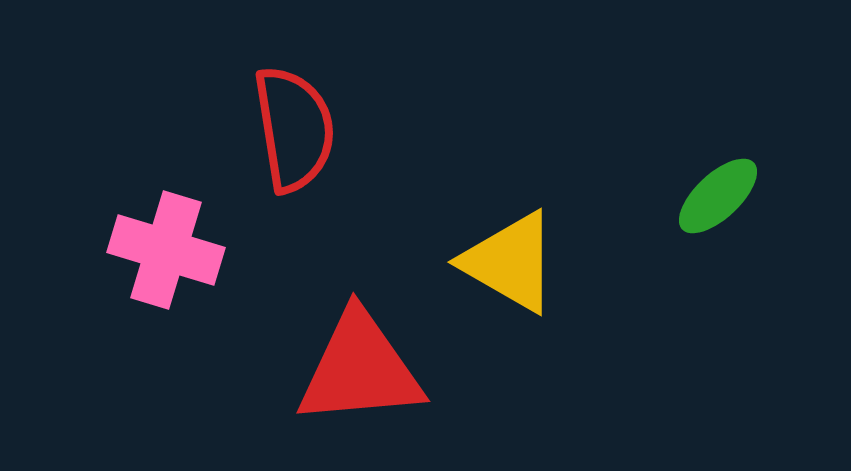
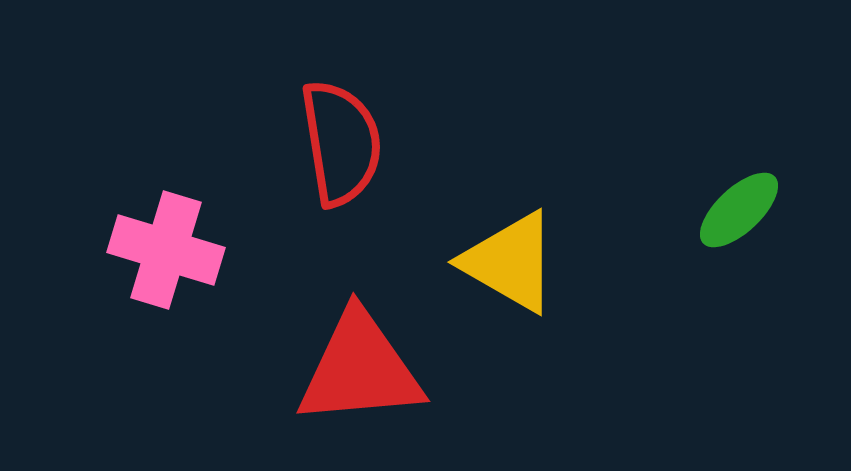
red semicircle: moved 47 px right, 14 px down
green ellipse: moved 21 px right, 14 px down
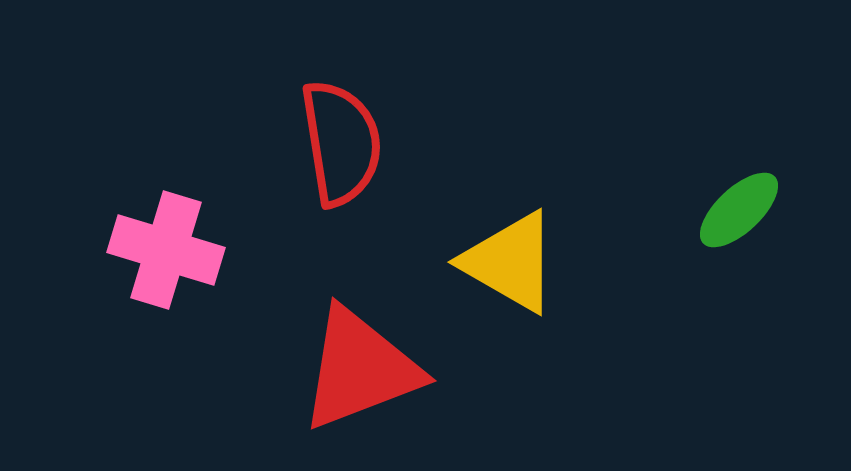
red triangle: rotated 16 degrees counterclockwise
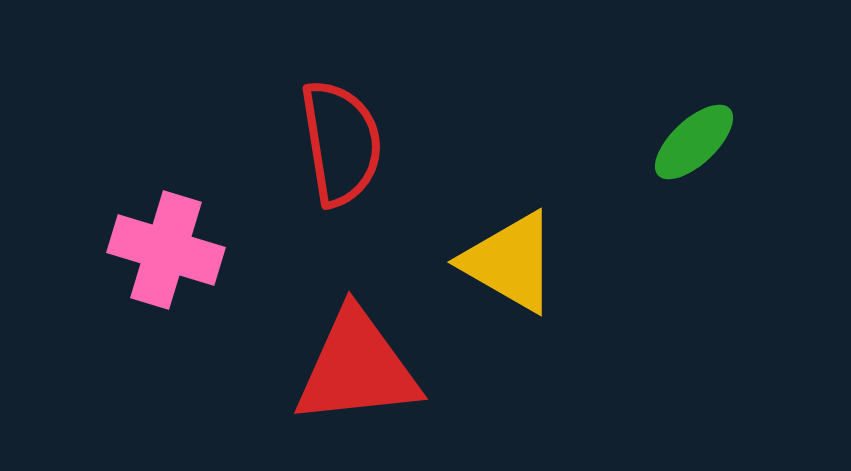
green ellipse: moved 45 px left, 68 px up
red triangle: moved 3 px left, 1 px up; rotated 15 degrees clockwise
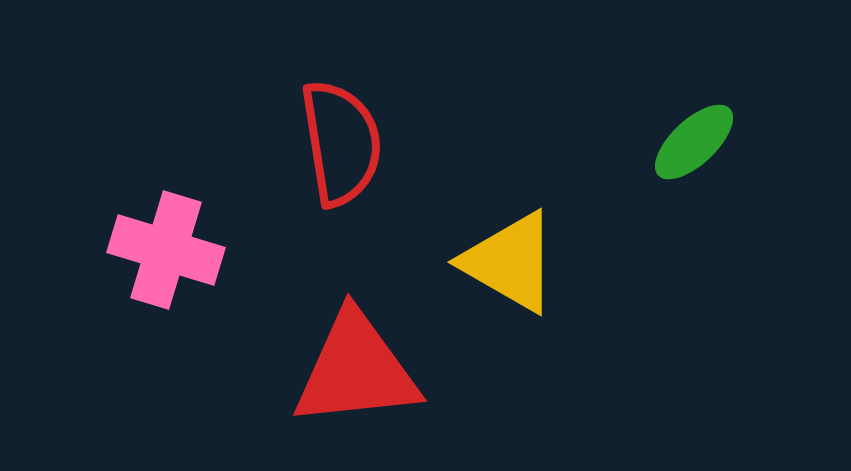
red triangle: moved 1 px left, 2 px down
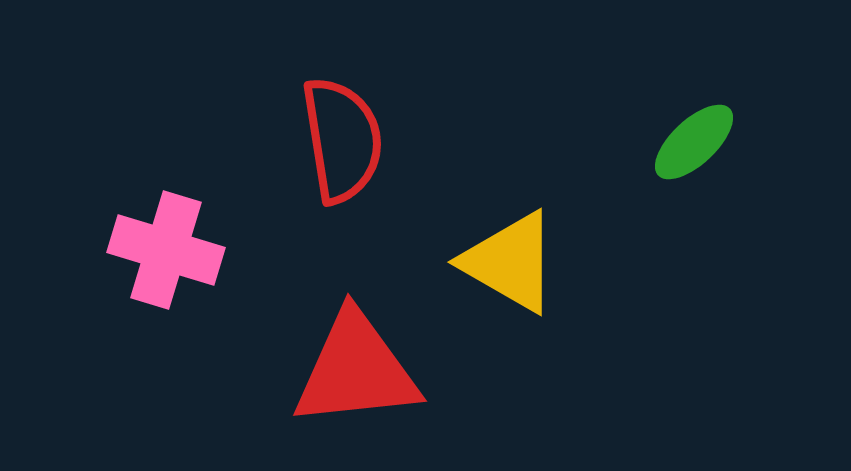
red semicircle: moved 1 px right, 3 px up
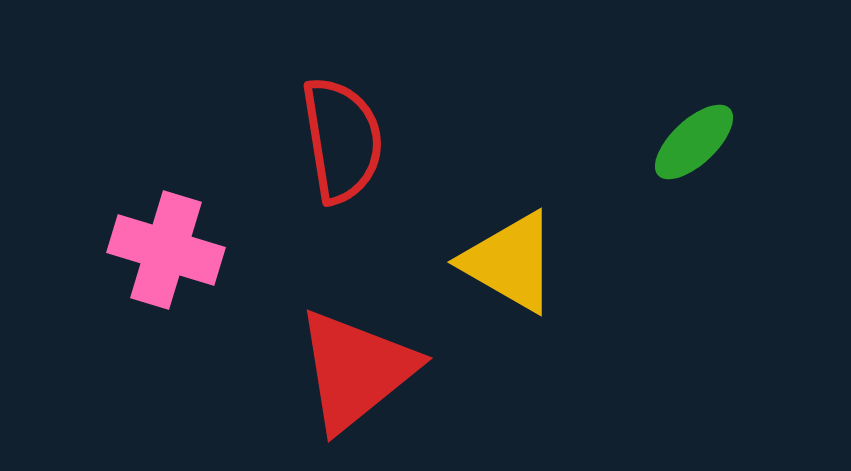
red triangle: rotated 33 degrees counterclockwise
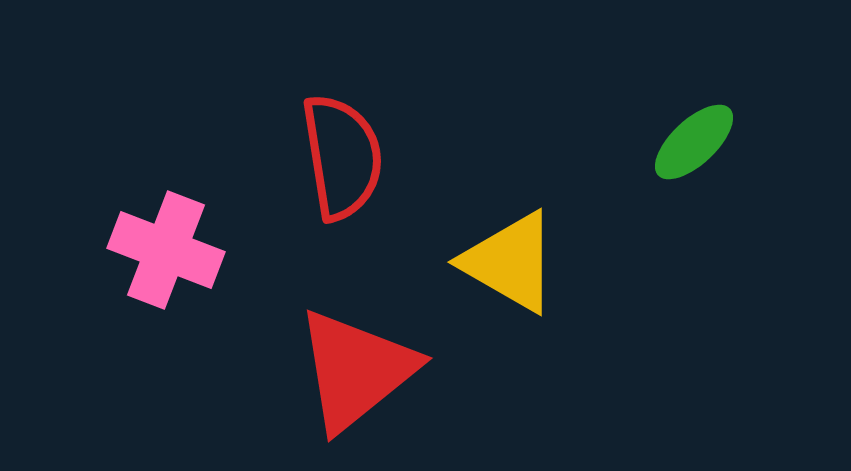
red semicircle: moved 17 px down
pink cross: rotated 4 degrees clockwise
